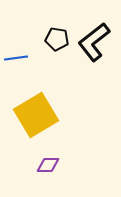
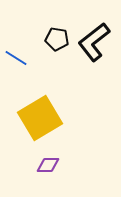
blue line: rotated 40 degrees clockwise
yellow square: moved 4 px right, 3 px down
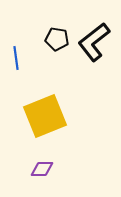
blue line: rotated 50 degrees clockwise
yellow square: moved 5 px right, 2 px up; rotated 9 degrees clockwise
purple diamond: moved 6 px left, 4 px down
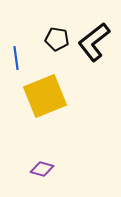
yellow square: moved 20 px up
purple diamond: rotated 15 degrees clockwise
